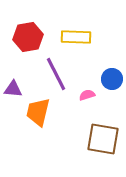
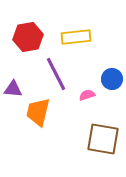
yellow rectangle: rotated 8 degrees counterclockwise
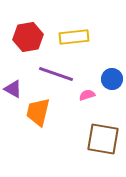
yellow rectangle: moved 2 px left
purple line: rotated 44 degrees counterclockwise
purple triangle: rotated 24 degrees clockwise
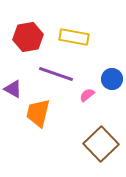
yellow rectangle: rotated 16 degrees clockwise
pink semicircle: rotated 21 degrees counterclockwise
orange trapezoid: moved 1 px down
brown square: moved 2 px left, 5 px down; rotated 36 degrees clockwise
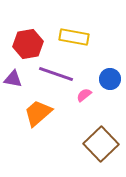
red hexagon: moved 7 px down
blue circle: moved 2 px left
purple triangle: moved 10 px up; rotated 18 degrees counterclockwise
pink semicircle: moved 3 px left
orange trapezoid: rotated 36 degrees clockwise
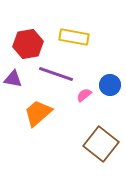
blue circle: moved 6 px down
brown square: rotated 8 degrees counterclockwise
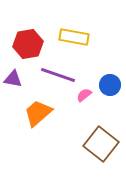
purple line: moved 2 px right, 1 px down
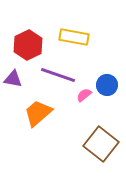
red hexagon: moved 1 px down; rotated 16 degrees counterclockwise
blue circle: moved 3 px left
